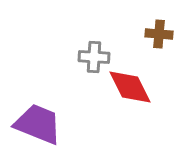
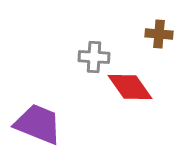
red diamond: rotated 9 degrees counterclockwise
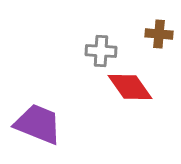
gray cross: moved 7 px right, 6 px up
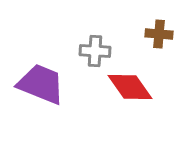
gray cross: moved 6 px left
purple trapezoid: moved 3 px right, 40 px up
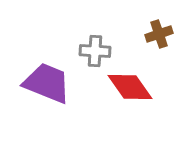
brown cross: rotated 24 degrees counterclockwise
purple trapezoid: moved 6 px right, 1 px up
